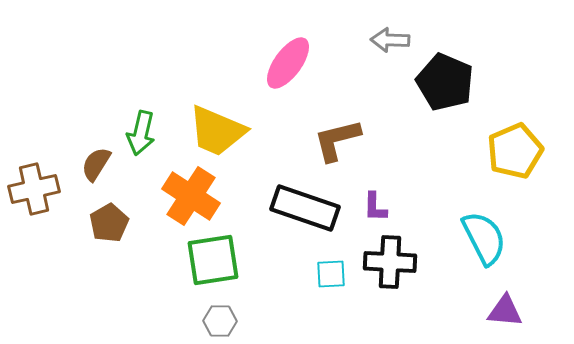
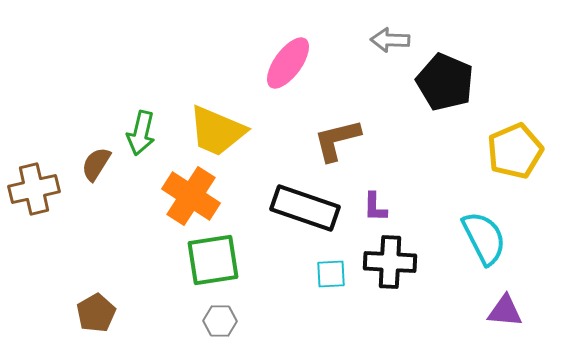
brown pentagon: moved 13 px left, 90 px down
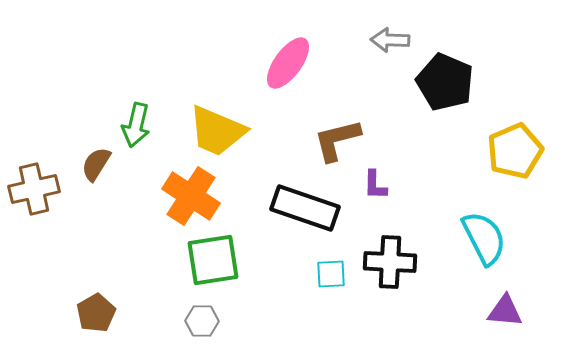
green arrow: moved 5 px left, 8 px up
purple L-shape: moved 22 px up
gray hexagon: moved 18 px left
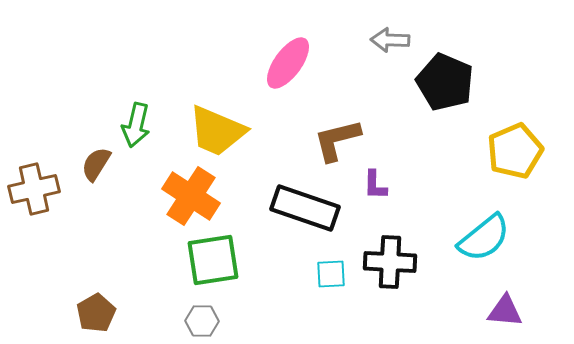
cyan semicircle: rotated 78 degrees clockwise
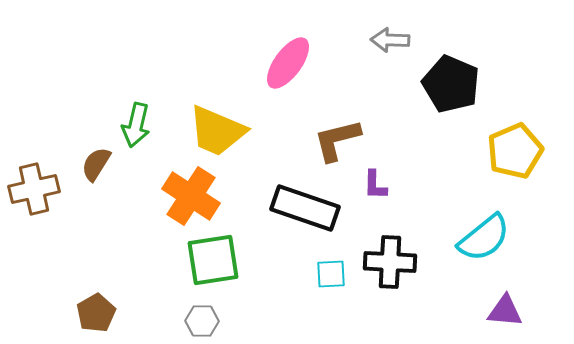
black pentagon: moved 6 px right, 2 px down
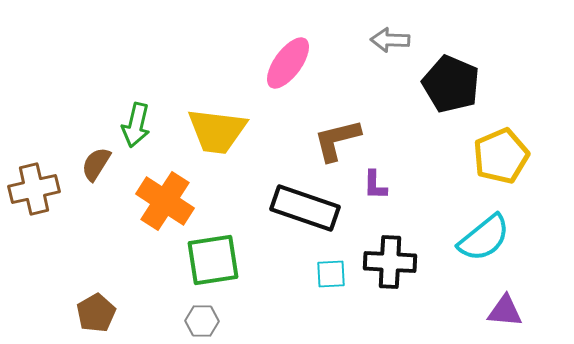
yellow trapezoid: rotated 16 degrees counterclockwise
yellow pentagon: moved 14 px left, 5 px down
orange cross: moved 26 px left, 5 px down
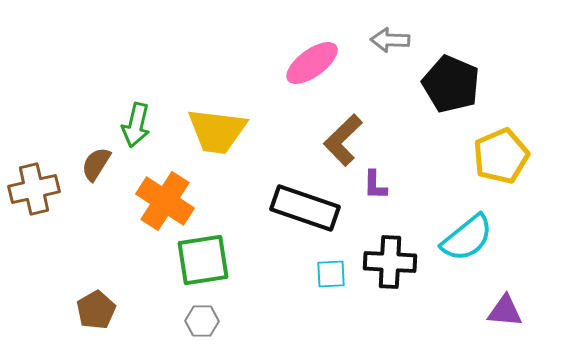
pink ellipse: moved 24 px right; rotated 18 degrees clockwise
brown L-shape: moved 6 px right; rotated 30 degrees counterclockwise
cyan semicircle: moved 17 px left
green square: moved 10 px left
brown pentagon: moved 3 px up
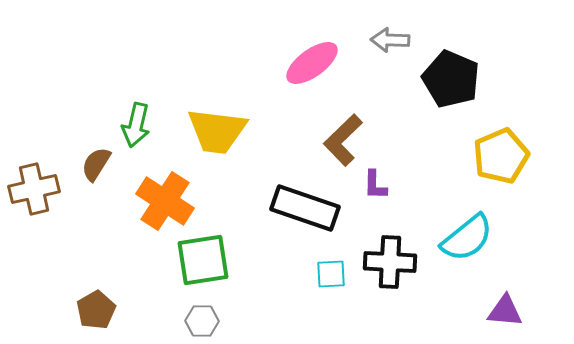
black pentagon: moved 5 px up
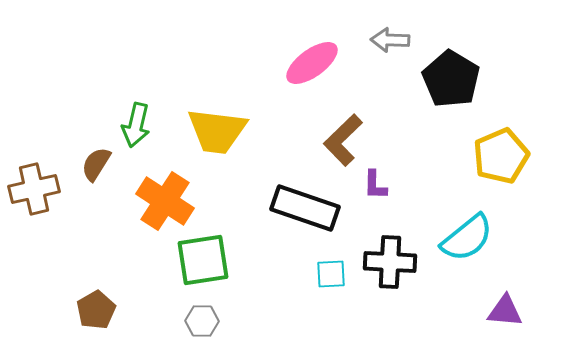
black pentagon: rotated 8 degrees clockwise
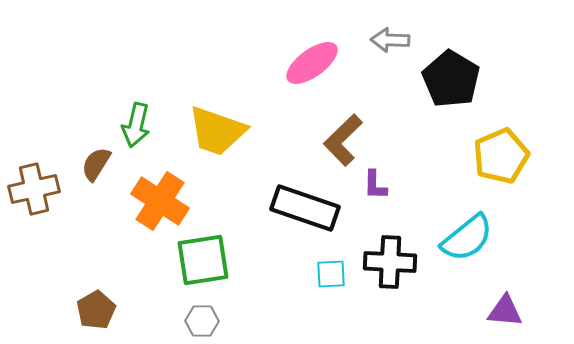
yellow trapezoid: rotated 12 degrees clockwise
orange cross: moved 5 px left
